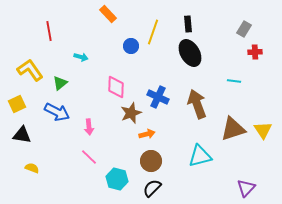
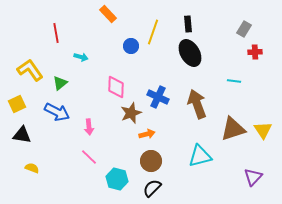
red line: moved 7 px right, 2 px down
purple triangle: moved 7 px right, 11 px up
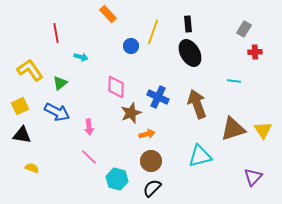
yellow square: moved 3 px right, 2 px down
